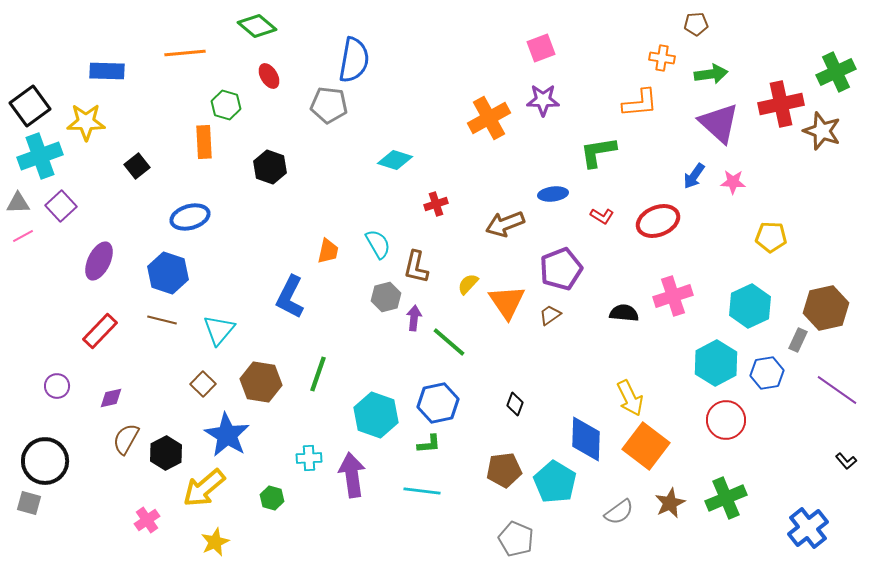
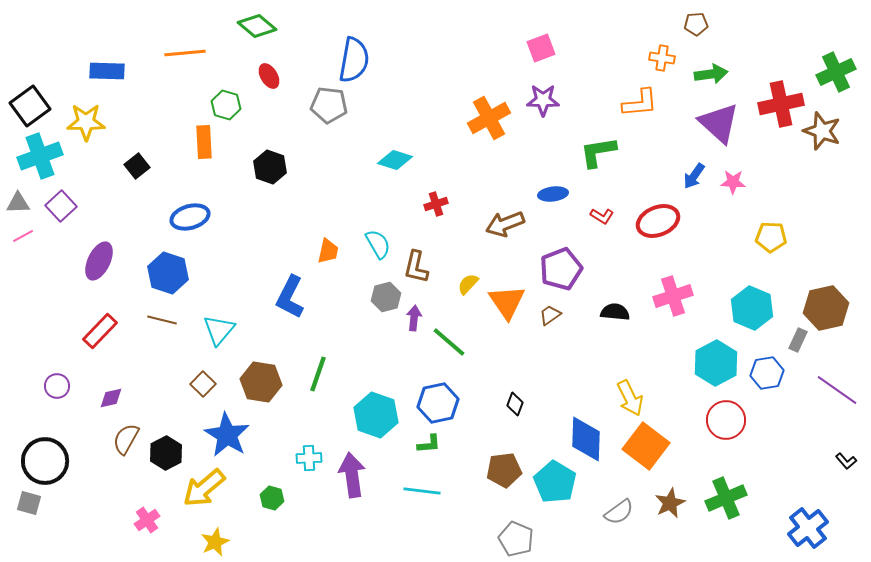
cyan hexagon at (750, 306): moved 2 px right, 2 px down; rotated 12 degrees counterclockwise
black semicircle at (624, 313): moved 9 px left, 1 px up
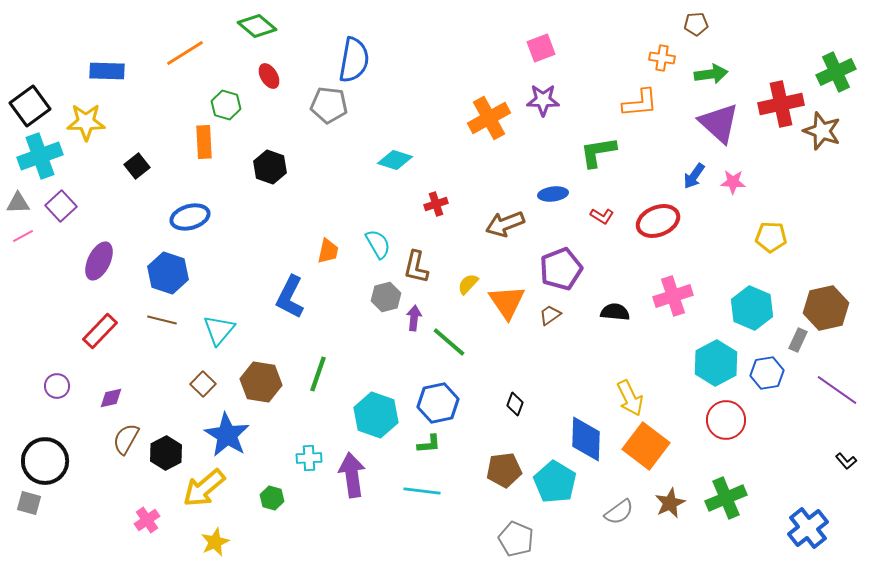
orange line at (185, 53): rotated 27 degrees counterclockwise
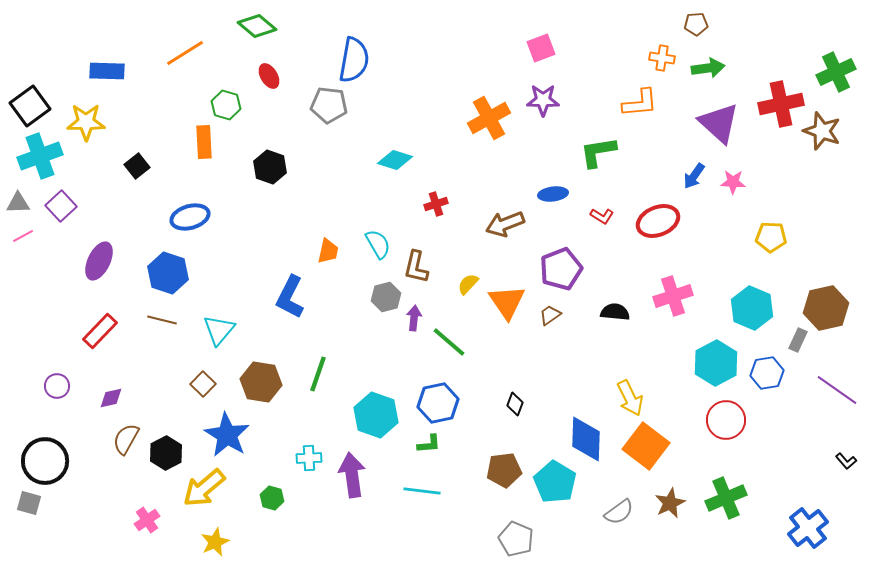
green arrow at (711, 74): moved 3 px left, 6 px up
